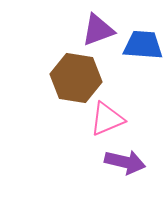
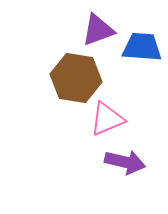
blue trapezoid: moved 1 px left, 2 px down
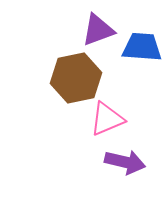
brown hexagon: rotated 21 degrees counterclockwise
